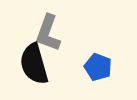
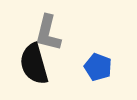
gray L-shape: rotated 6 degrees counterclockwise
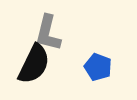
black semicircle: rotated 138 degrees counterclockwise
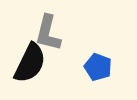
black semicircle: moved 4 px left, 1 px up
